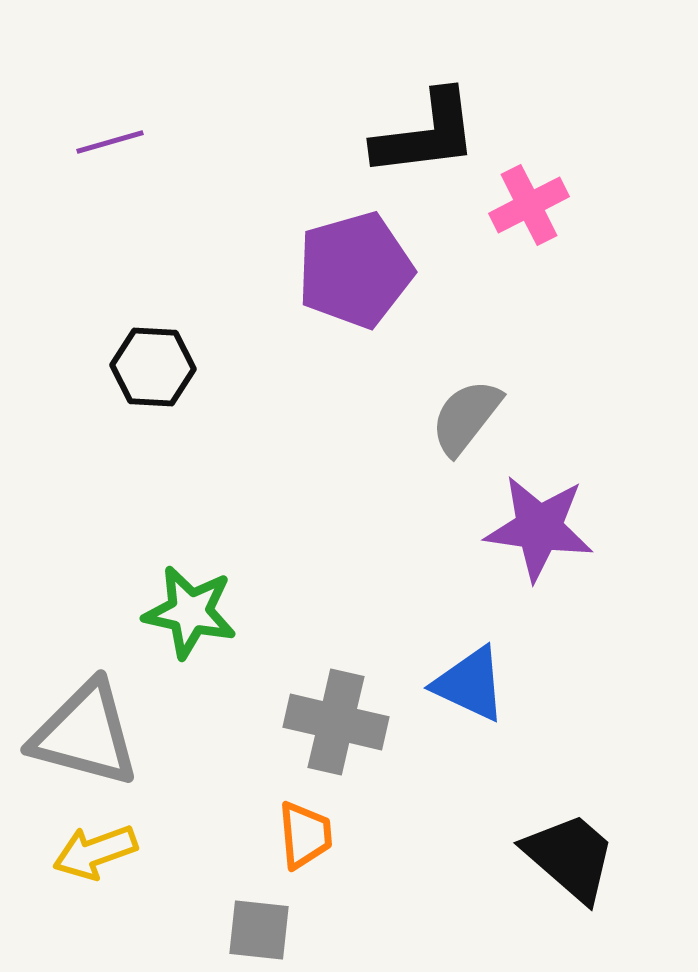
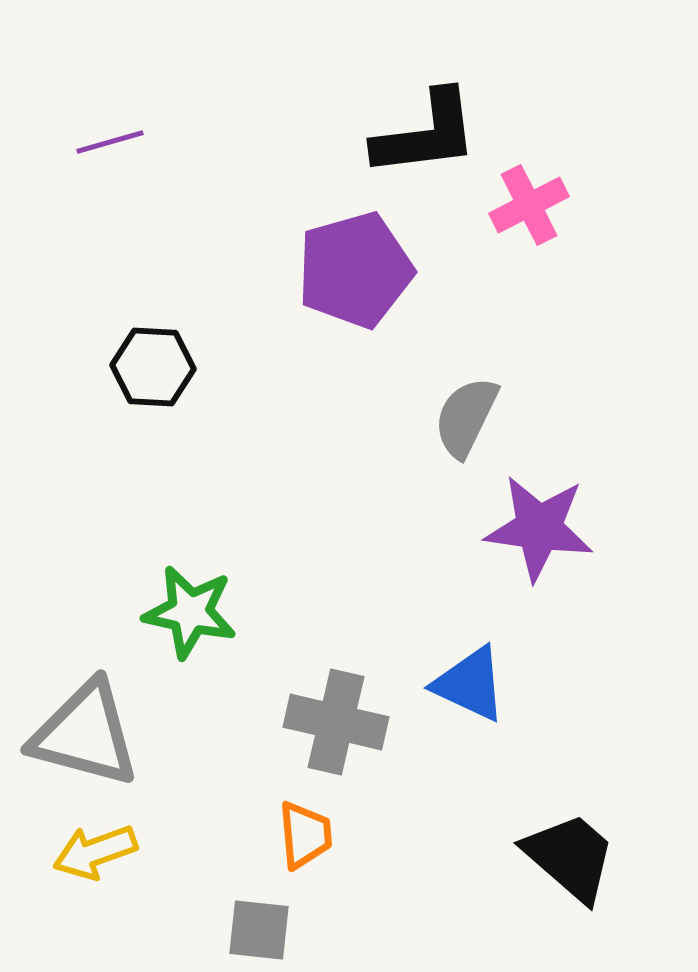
gray semicircle: rotated 12 degrees counterclockwise
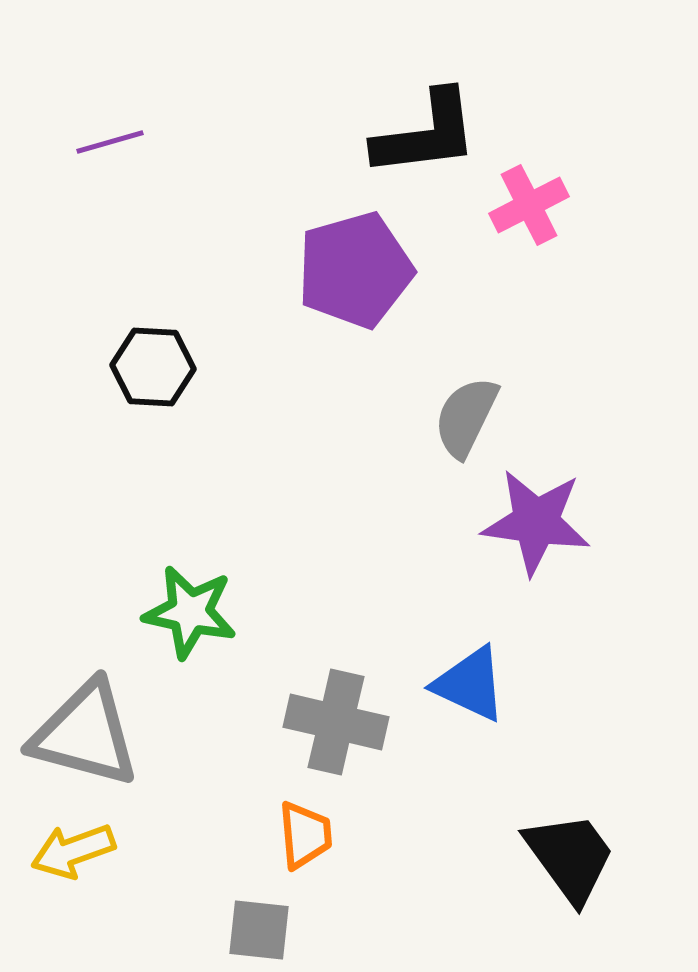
purple star: moved 3 px left, 6 px up
yellow arrow: moved 22 px left, 1 px up
black trapezoid: rotated 13 degrees clockwise
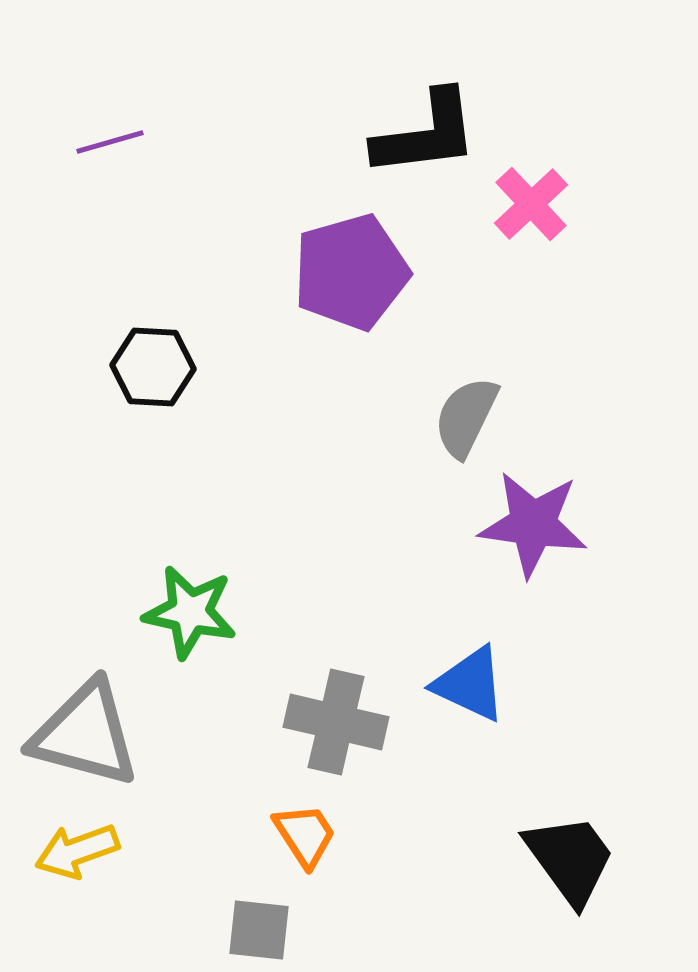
pink cross: moved 2 px right, 1 px up; rotated 16 degrees counterclockwise
purple pentagon: moved 4 px left, 2 px down
purple star: moved 3 px left, 2 px down
orange trapezoid: rotated 28 degrees counterclockwise
yellow arrow: moved 4 px right
black trapezoid: moved 2 px down
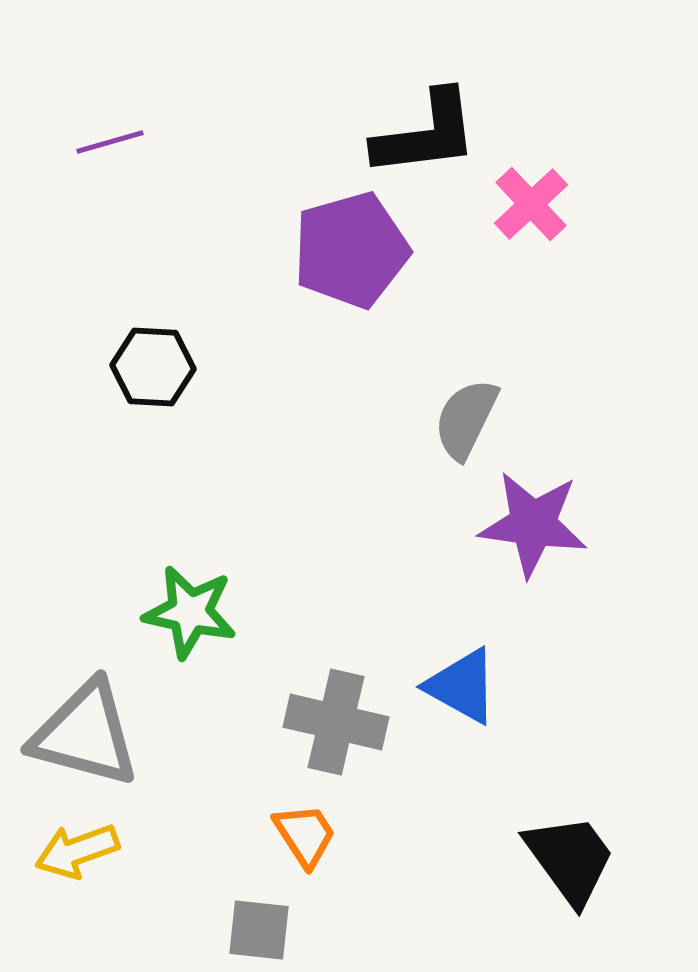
purple pentagon: moved 22 px up
gray semicircle: moved 2 px down
blue triangle: moved 8 px left, 2 px down; rotated 4 degrees clockwise
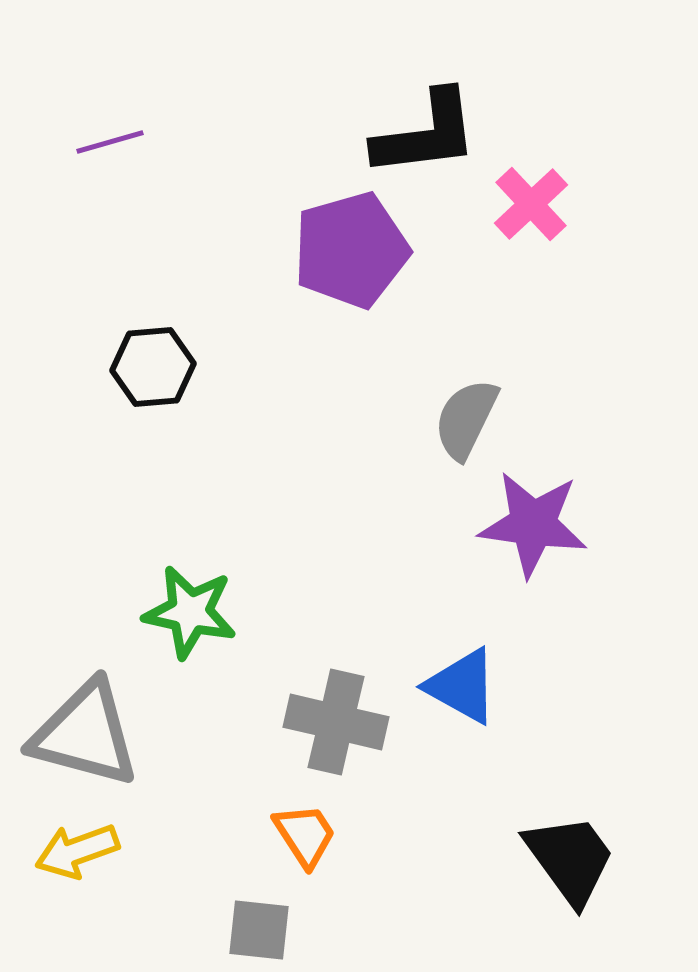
black hexagon: rotated 8 degrees counterclockwise
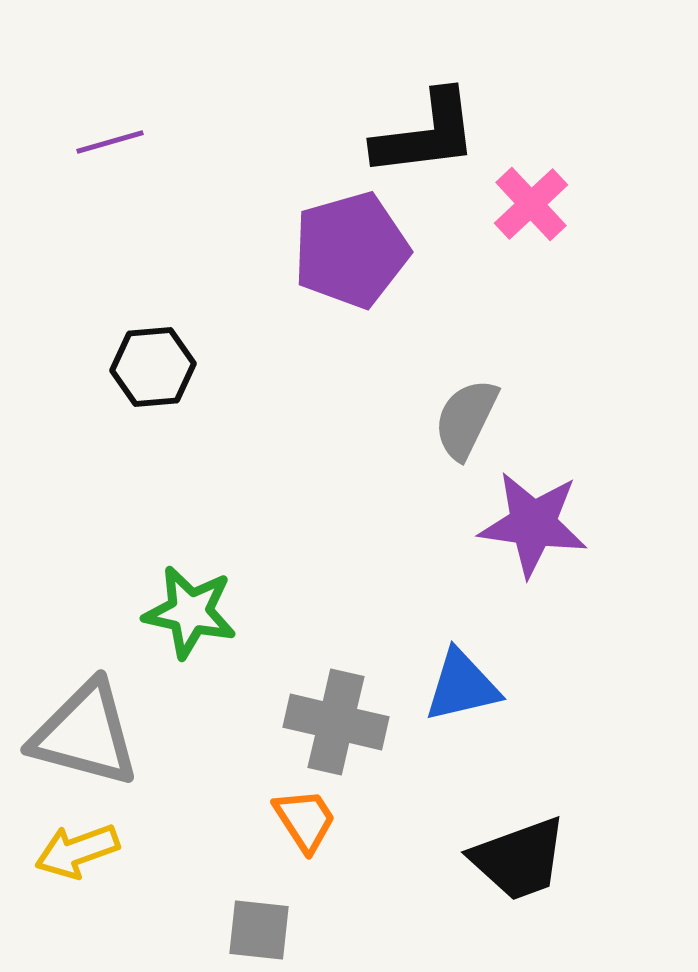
blue triangle: rotated 42 degrees counterclockwise
orange trapezoid: moved 15 px up
black trapezoid: moved 51 px left; rotated 106 degrees clockwise
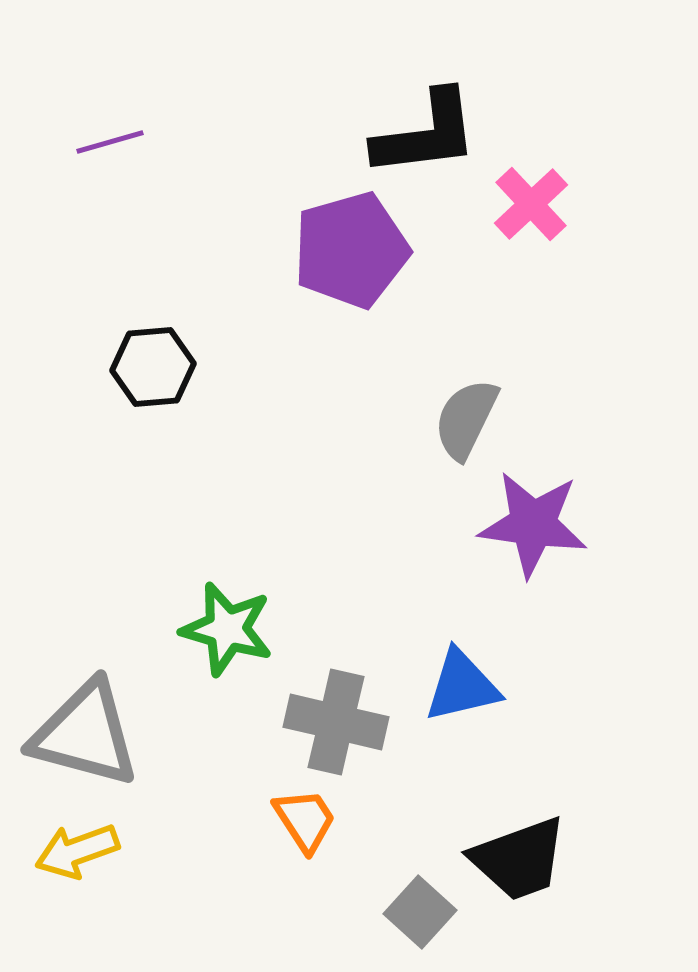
green star: moved 37 px right, 17 px down; rotated 4 degrees clockwise
gray square: moved 161 px right, 18 px up; rotated 36 degrees clockwise
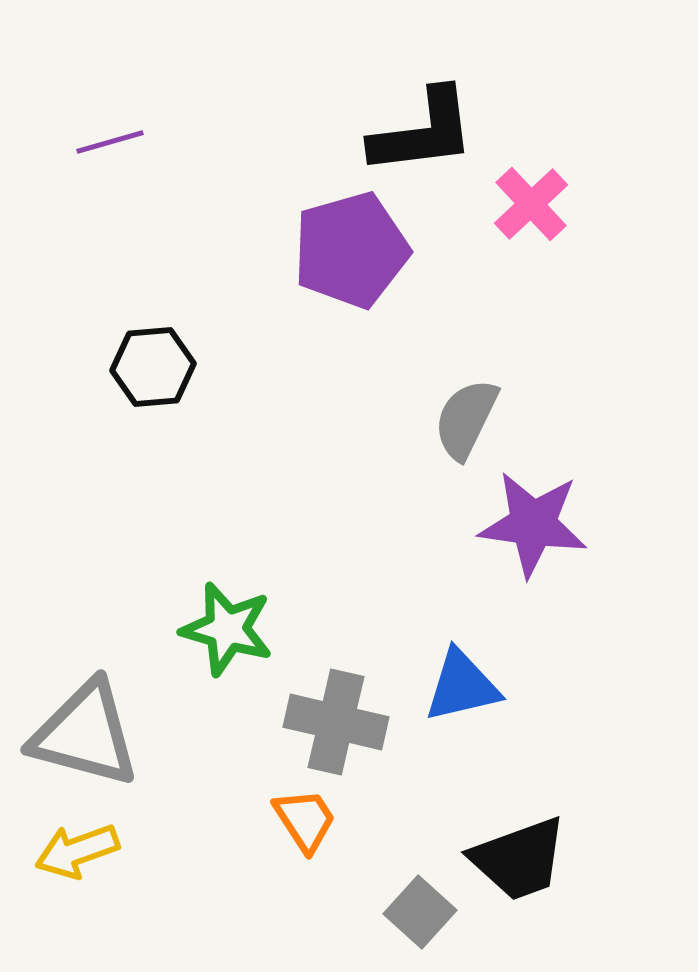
black L-shape: moved 3 px left, 2 px up
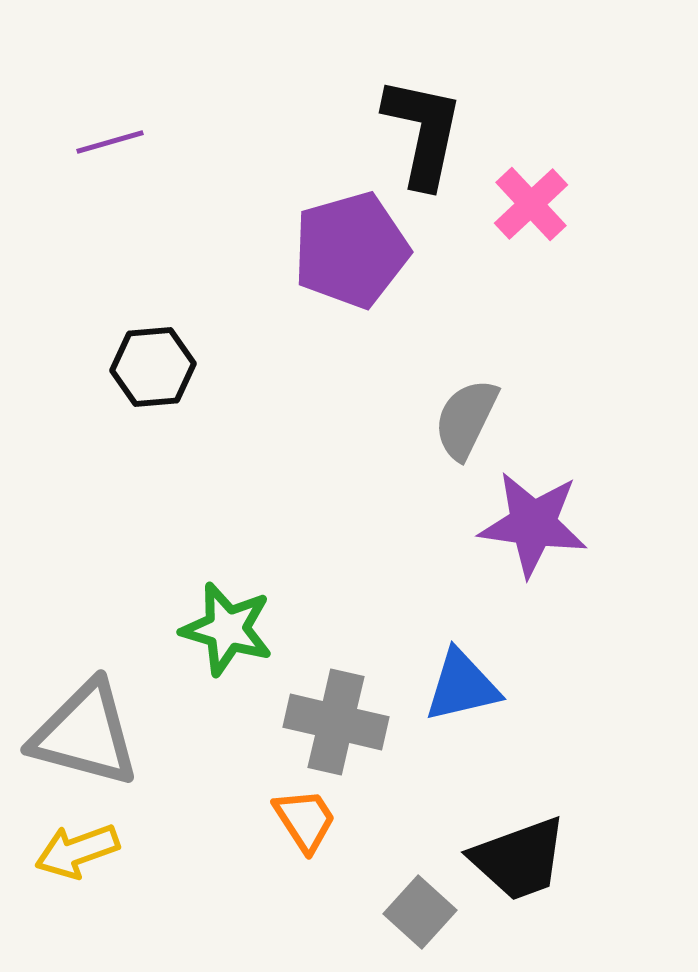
black L-shape: rotated 71 degrees counterclockwise
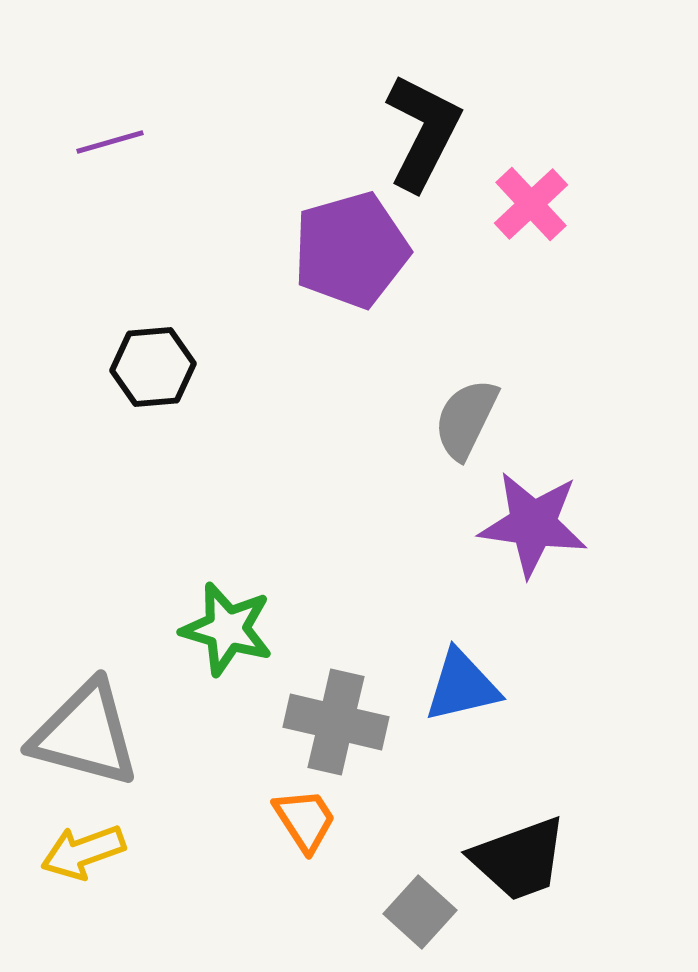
black L-shape: rotated 15 degrees clockwise
yellow arrow: moved 6 px right, 1 px down
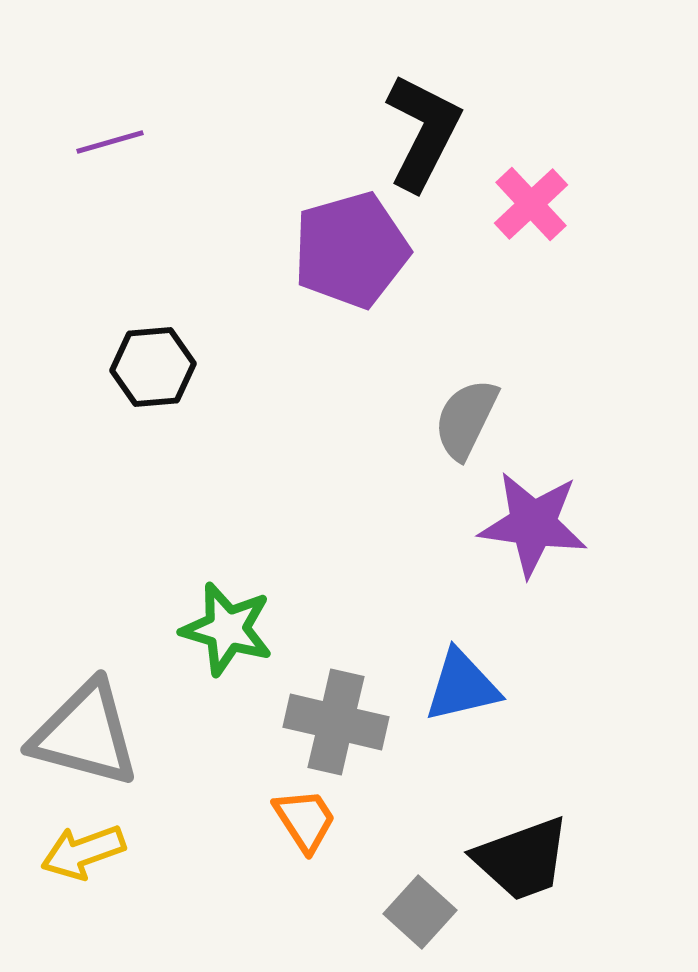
black trapezoid: moved 3 px right
